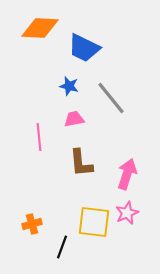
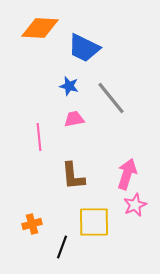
brown L-shape: moved 8 px left, 13 px down
pink star: moved 8 px right, 8 px up
yellow square: rotated 8 degrees counterclockwise
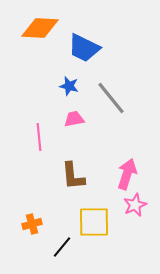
black line: rotated 20 degrees clockwise
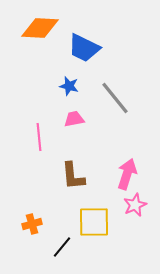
gray line: moved 4 px right
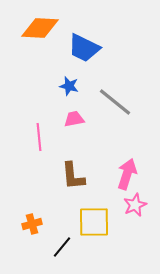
gray line: moved 4 px down; rotated 12 degrees counterclockwise
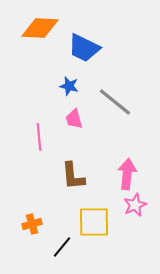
pink trapezoid: rotated 95 degrees counterclockwise
pink arrow: rotated 12 degrees counterclockwise
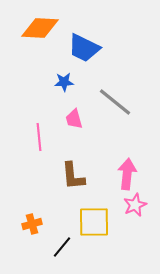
blue star: moved 5 px left, 4 px up; rotated 18 degrees counterclockwise
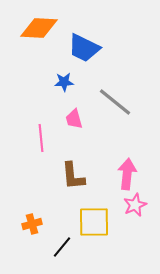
orange diamond: moved 1 px left
pink line: moved 2 px right, 1 px down
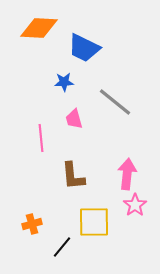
pink star: rotated 10 degrees counterclockwise
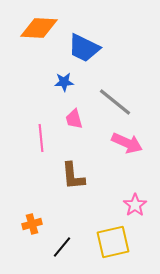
pink arrow: moved 31 px up; rotated 108 degrees clockwise
yellow square: moved 19 px right, 20 px down; rotated 12 degrees counterclockwise
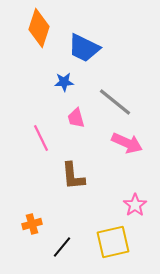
orange diamond: rotated 75 degrees counterclockwise
pink trapezoid: moved 2 px right, 1 px up
pink line: rotated 20 degrees counterclockwise
